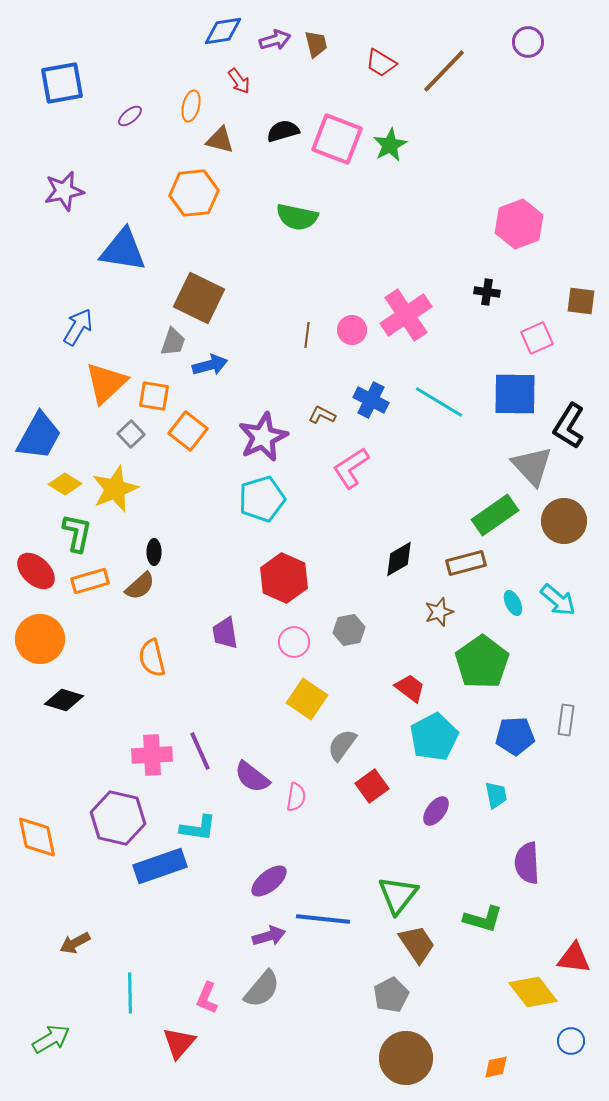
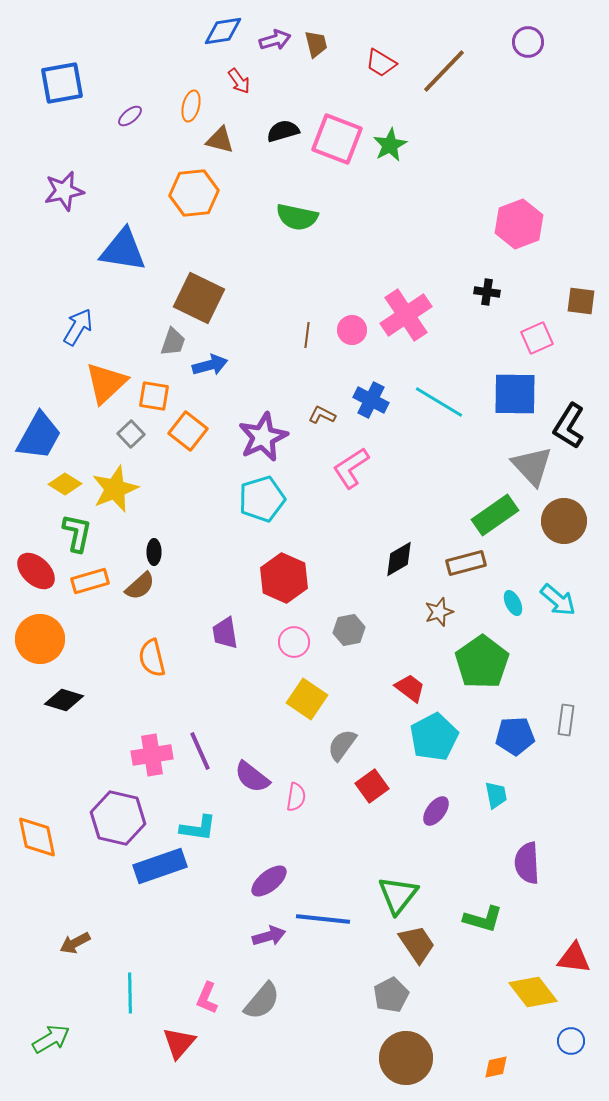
pink cross at (152, 755): rotated 6 degrees counterclockwise
gray semicircle at (262, 989): moved 12 px down
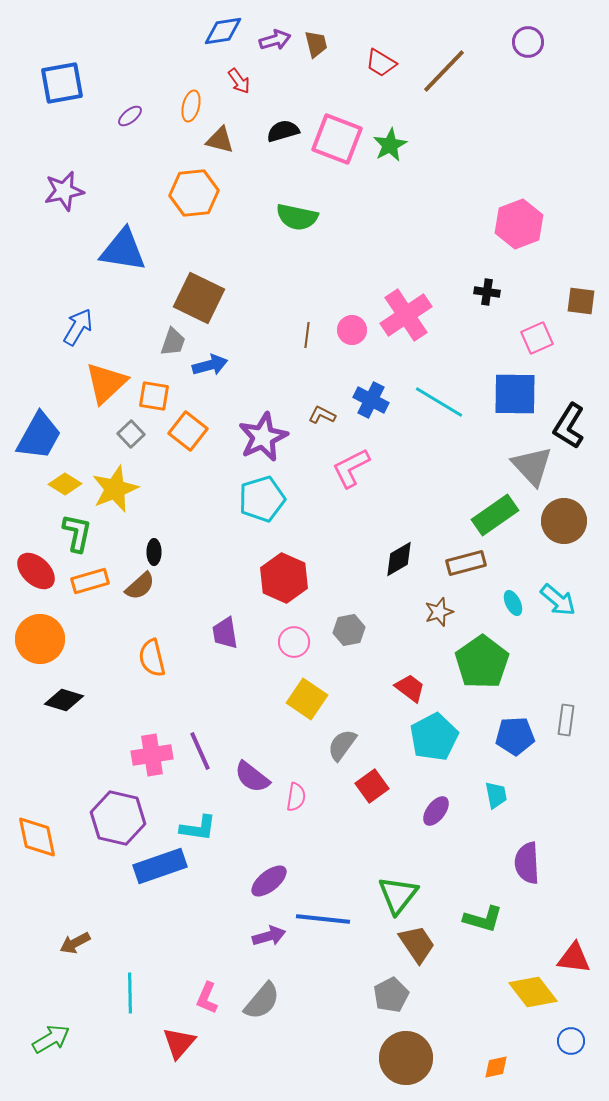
pink L-shape at (351, 468): rotated 6 degrees clockwise
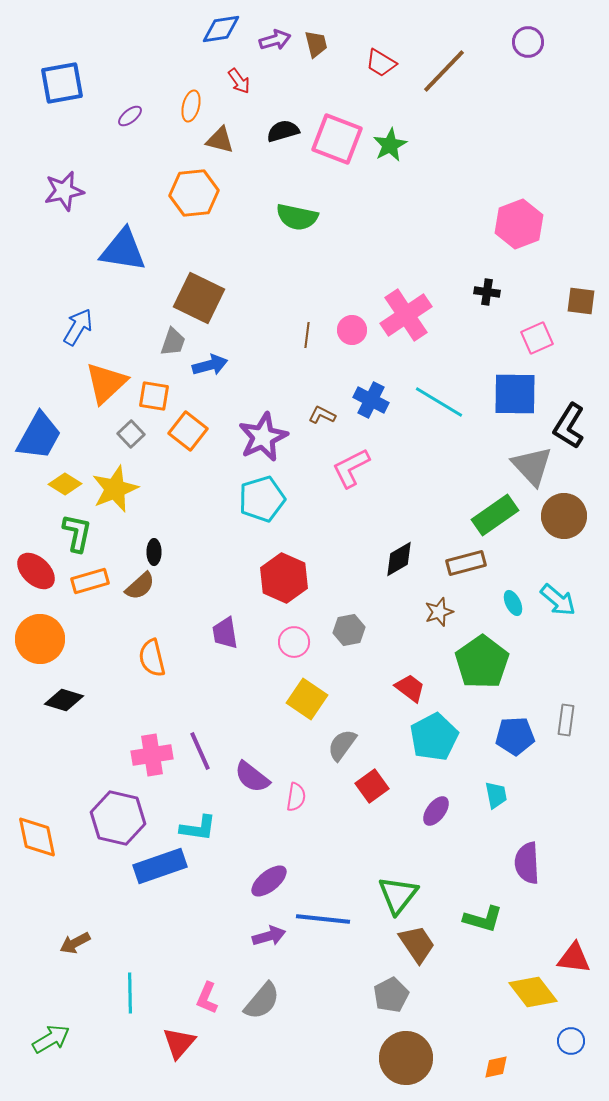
blue diamond at (223, 31): moved 2 px left, 2 px up
brown circle at (564, 521): moved 5 px up
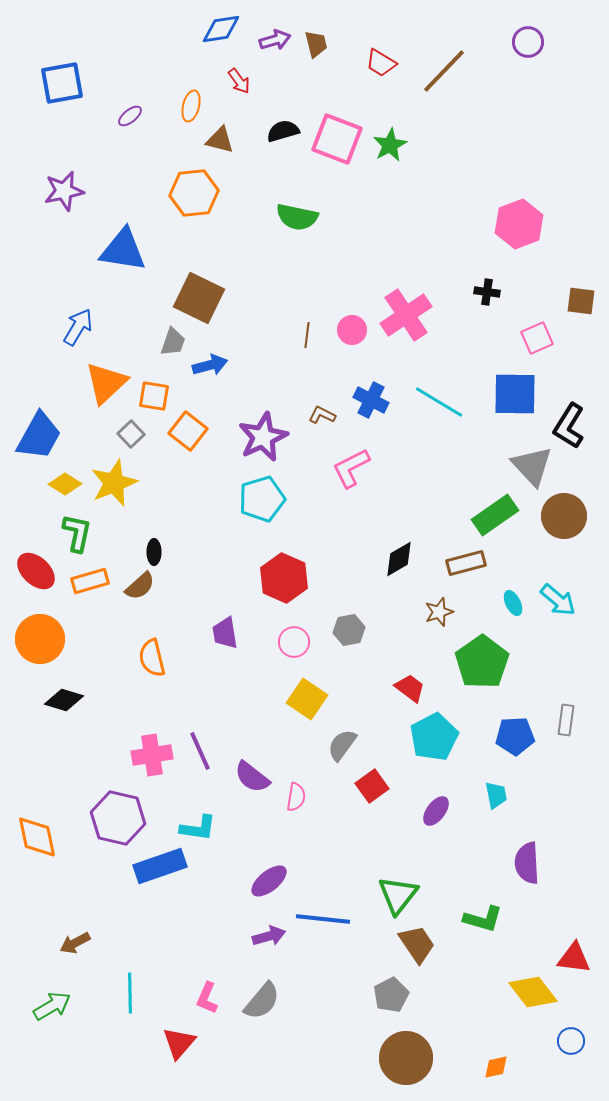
yellow star at (115, 489): moved 1 px left, 6 px up
green arrow at (51, 1039): moved 1 px right, 33 px up
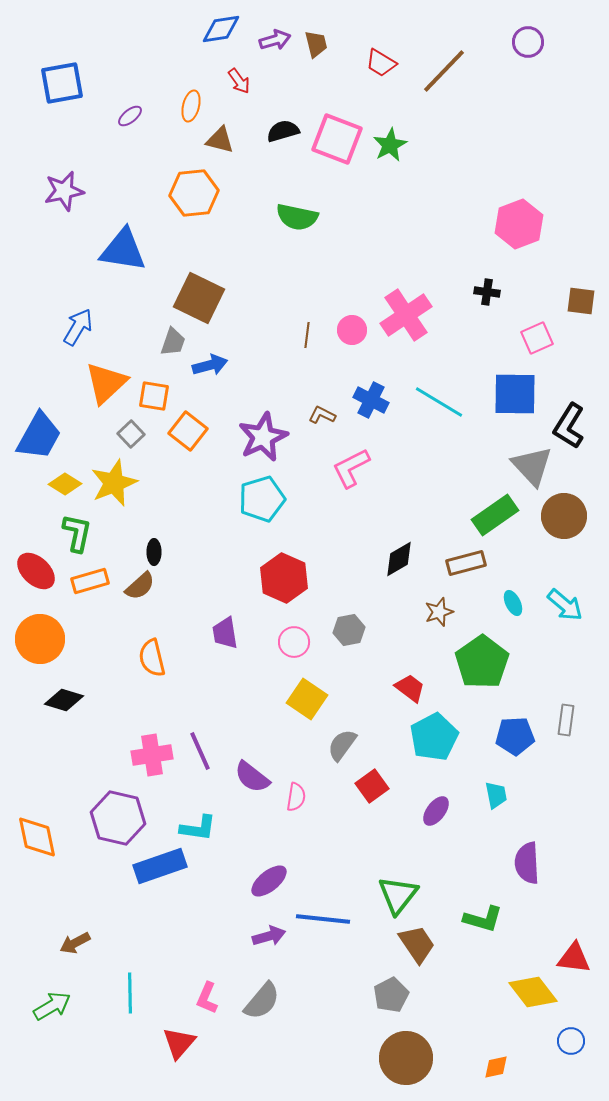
cyan arrow at (558, 600): moved 7 px right, 5 px down
